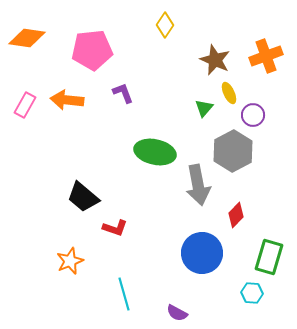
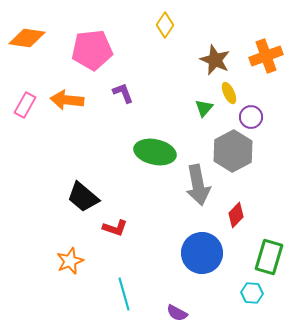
purple circle: moved 2 px left, 2 px down
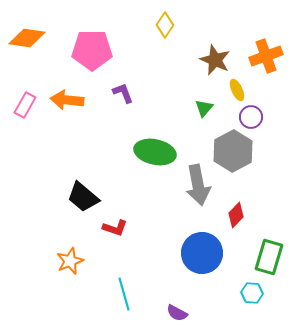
pink pentagon: rotated 6 degrees clockwise
yellow ellipse: moved 8 px right, 3 px up
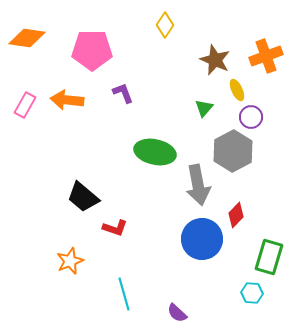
blue circle: moved 14 px up
purple semicircle: rotated 15 degrees clockwise
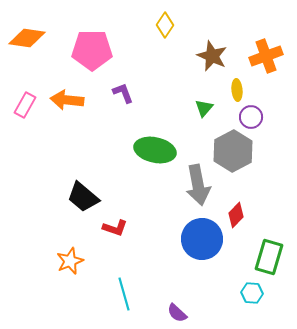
brown star: moved 3 px left, 4 px up
yellow ellipse: rotated 20 degrees clockwise
green ellipse: moved 2 px up
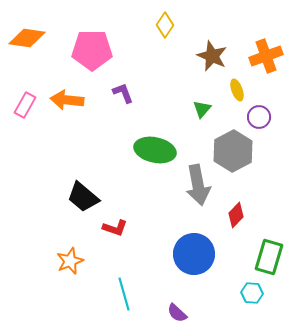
yellow ellipse: rotated 15 degrees counterclockwise
green triangle: moved 2 px left, 1 px down
purple circle: moved 8 px right
blue circle: moved 8 px left, 15 px down
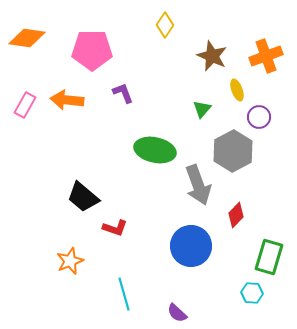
gray arrow: rotated 9 degrees counterclockwise
blue circle: moved 3 px left, 8 px up
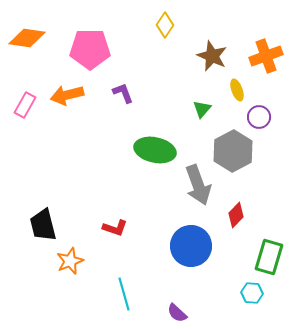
pink pentagon: moved 2 px left, 1 px up
orange arrow: moved 5 px up; rotated 20 degrees counterclockwise
black trapezoid: moved 40 px left, 28 px down; rotated 36 degrees clockwise
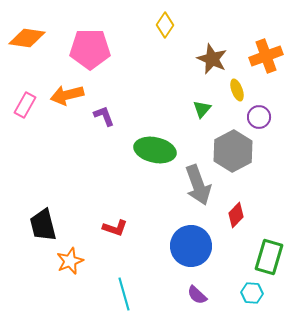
brown star: moved 3 px down
purple L-shape: moved 19 px left, 23 px down
purple semicircle: moved 20 px right, 18 px up
